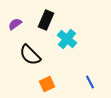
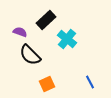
black rectangle: rotated 24 degrees clockwise
purple semicircle: moved 5 px right, 8 px down; rotated 56 degrees clockwise
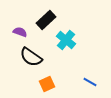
cyan cross: moved 1 px left, 1 px down
black semicircle: moved 1 px right, 2 px down; rotated 10 degrees counterclockwise
blue line: rotated 32 degrees counterclockwise
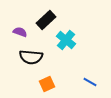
black semicircle: rotated 30 degrees counterclockwise
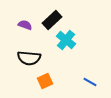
black rectangle: moved 6 px right
purple semicircle: moved 5 px right, 7 px up
black semicircle: moved 2 px left, 1 px down
orange square: moved 2 px left, 3 px up
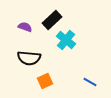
purple semicircle: moved 2 px down
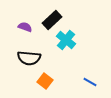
orange square: rotated 28 degrees counterclockwise
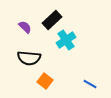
purple semicircle: rotated 24 degrees clockwise
cyan cross: rotated 18 degrees clockwise
blue line: moved 2 px down
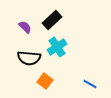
cyan cross: moved 9 px left, 7 px down
